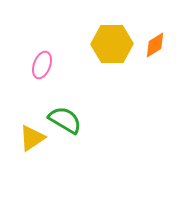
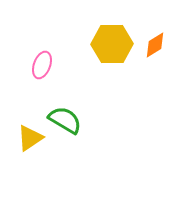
yellow triangle: moved 2 px left
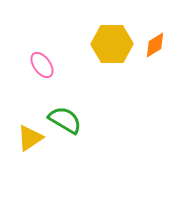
pink ellipse: rotated 56 degrees counterclockwise
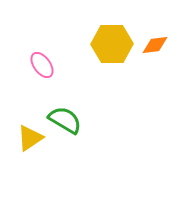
orange diamond: rotated 24 degrees clockwise
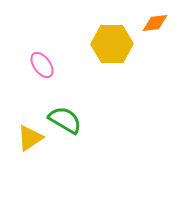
orange diamond: moved 22 px up
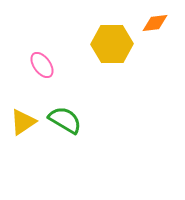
yellow triangle: moved 7 px left, 16 px up
